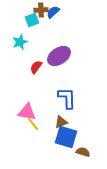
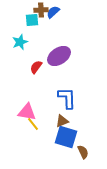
cyan square: rotated 16 degrees clockwise
brown triangle: moved 1 px right, 1 px up
brown semicircle: rotated 48 degrees clockwise
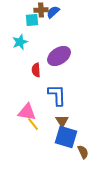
red semicircle: moved 3 px down; rotated 40 degrees counterclockwise
blue L-shape: moved 10 px left, 3 px up
brown triangle: rotated 40 degrees counterclockwise
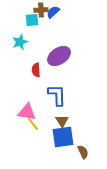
blue square: moved 3 px left; rotated 25 degrees counterclockwise
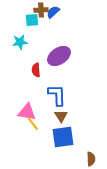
cyan star: rotated 14 degrees clockwise
brown triangle: moved 1 px left, 5 px up
brown semicircle: moved 8 px right, 7 px down; rotated 24 degrees clockwise
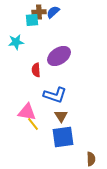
brown cross: moved 2 px left, 2 px down
cyan star: moved 4 px left
blue L-shape: moved 2 px left; rotated 110 degrees clockwise
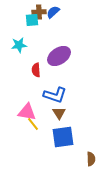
cyan star: moved 3 px right, 3 px down
brown triangle: moved 2 px left, 3 px up
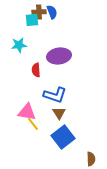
blue semicircle: moved 1 px left; rotated 112 degrees clockwise
purple ellipse: rotated 25 degrees clockwise
blue square: rotated 30 degrees counterclockwise
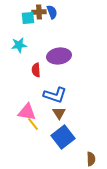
cyan square: moved 4 px left, 2 px up
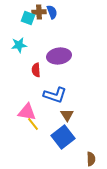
cyan square: rotated 24 degrees clockwise
brown triangle: moved 8 px right, 2 px down
